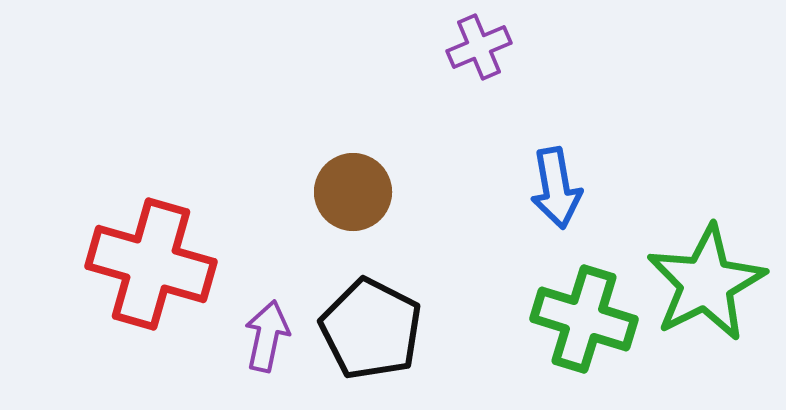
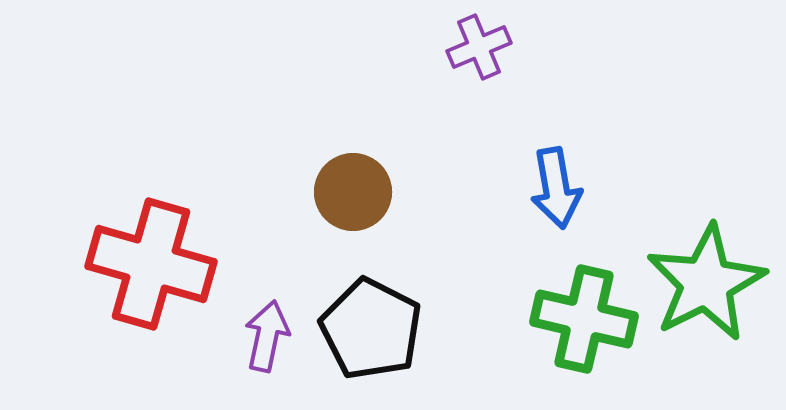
green cross: rotated 4 degrees counterclockwise
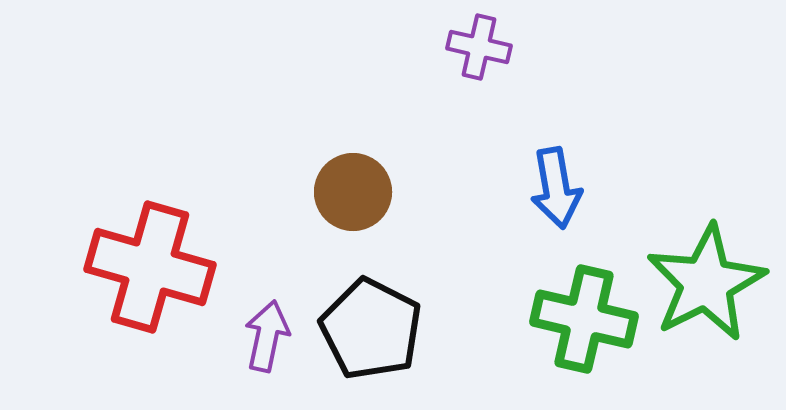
purple cross: rotated 36 degrees clockwise
red cross: moved 1 px left, 3 px down
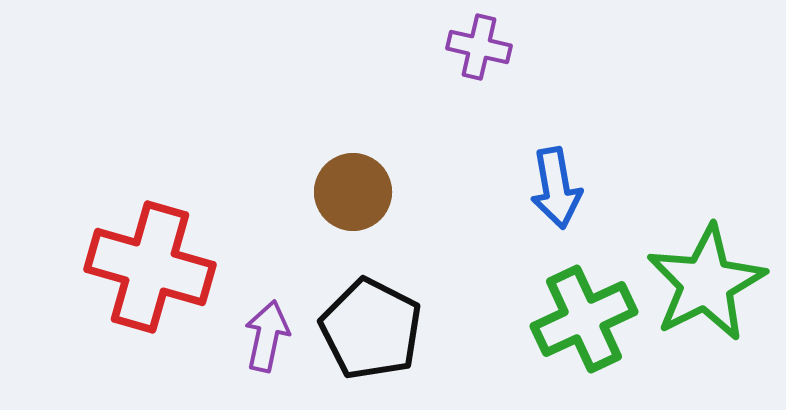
green cross: rotated 38 degrees counterclockwise
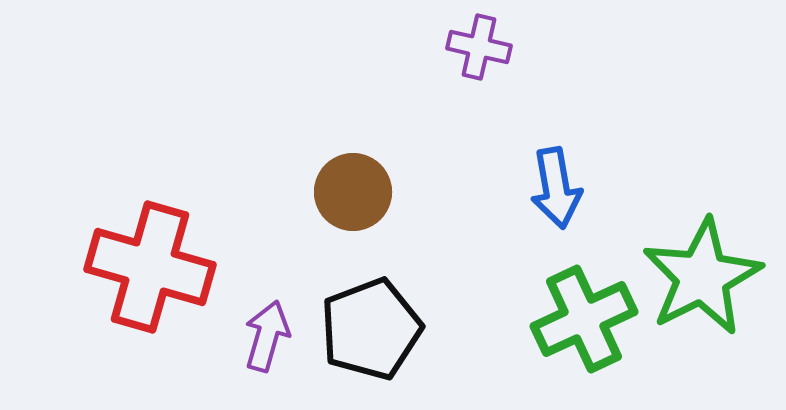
green star: moved 4 px left, 6 px up
black pentagon: rotated 24 degrees clockwise
purple arrow: rotated 4 degrees clockwise
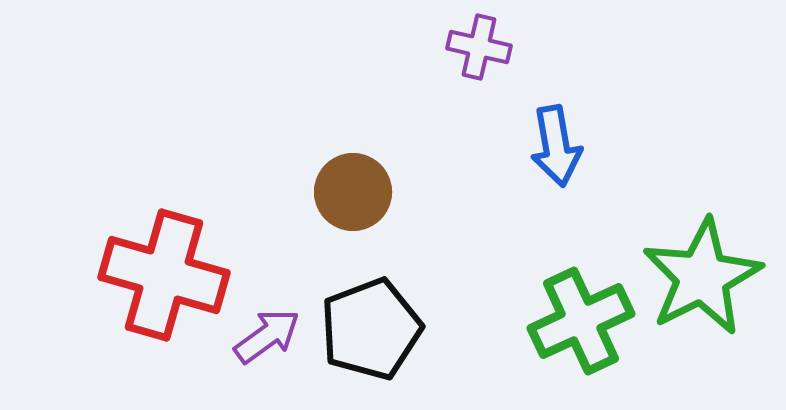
blue arrow: moved 42 px up
red cross: moved 14 px right, 8 px down
green cross: moved 3 px left, 2 px down
purple arrow: rotated 38 degrees clockwise
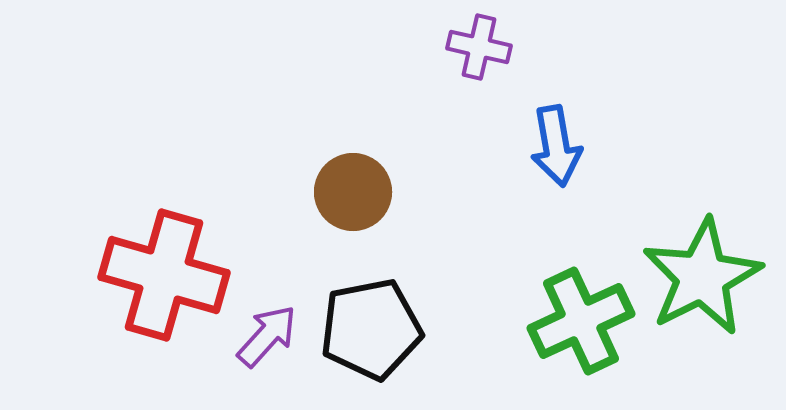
black pentagon: rotated 10 degrees clockwise
purple arrow: rotated 12 degrees counterclockwise
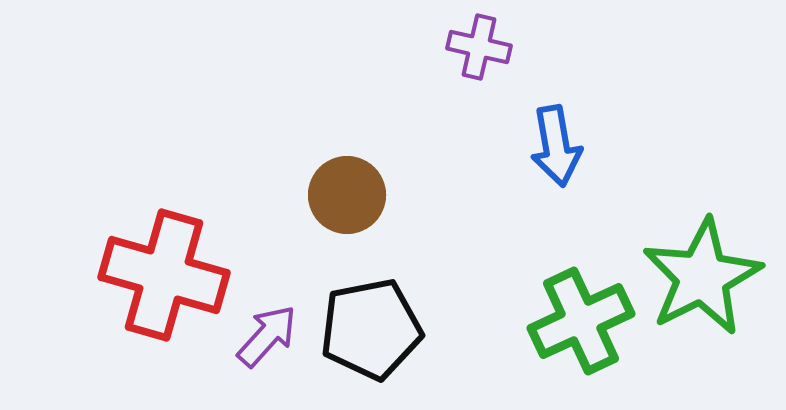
brown circle: moved 6 px left, 3 px down
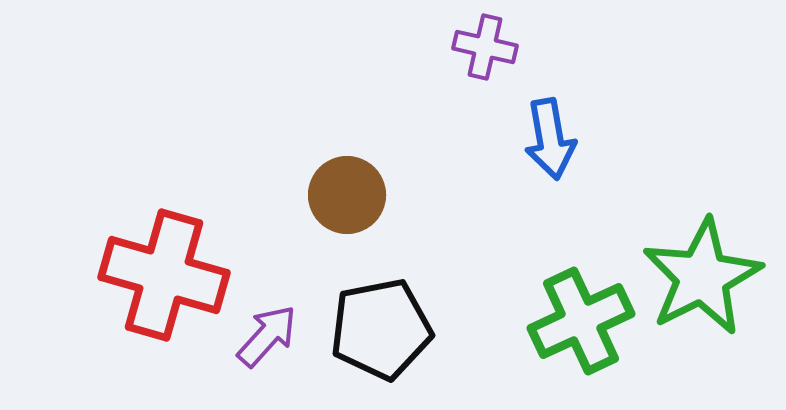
purple cross: moved 6 px right
blue arrow: moved 6 px left, 7 px up
black pentagon: moved 10 px right
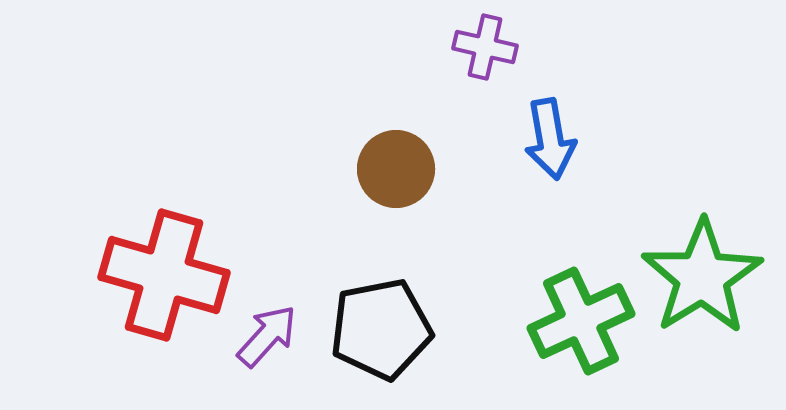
brown circle: moved 49 px right, 26 px up
green star: rotated 5 degrees counterclockwise
